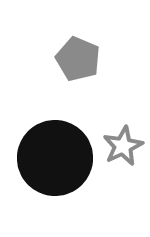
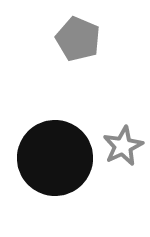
gray pentagon: moved 20 px up
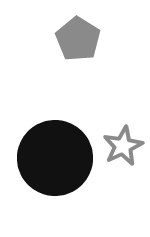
gray pentagon: rotated 9 degrees clockwise
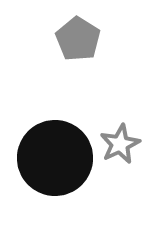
gray star: moved 3 px left, 2 px up
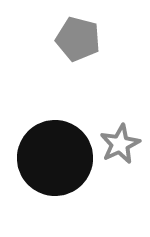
gray pentagon: rotated 18 degrees counterclockwise
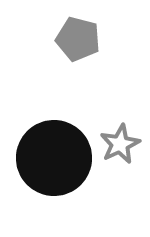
black circle: moved 1 px left
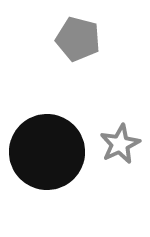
black circle: moved 7 px left, 6 px up
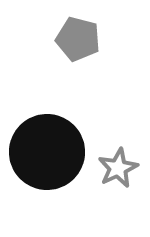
gray star: moved 2 px left, 24 px down
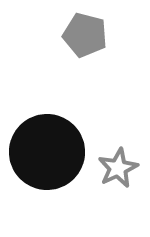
gray pentagon: moved 7 px right, 4 px up
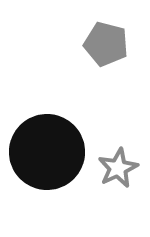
gray pentagon: moved 21 px right, 9 px down
